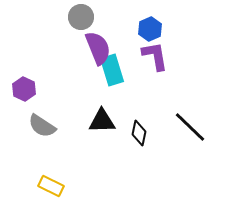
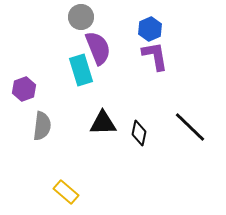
cyan rectangle: moved 31 px left
purple hexagon: rotated 15 degrees clockwise
black triangle: moved 1 px right, 2 px down
gray semicircle: rotated 116 degrees counterclockwise
yellow rectangle: moved 15 px right, 6 px down; rotated 15 degrees clockwise
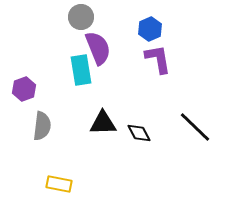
purple L-shape: moved 3 px right, 3 px down
cyan rectangle: rotated 8 degrees clockwise
black line: moved 5 px right
black diamond: rotated 40 degrees counterclockwise
yellow rectangle: moved 7 px left, 8 px up; rotated 30 degrees counterclockwise
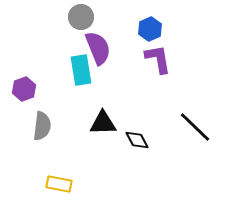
black diamond: moved 2 px left, 7 px down
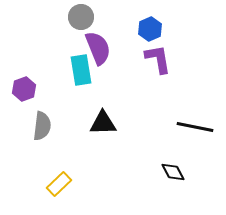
black line: rotated 33 degrees counterclockwise
black diamond: moved 36 px right, 32 px down
yellow rectangle: rotated 55 degrees counterclockwise
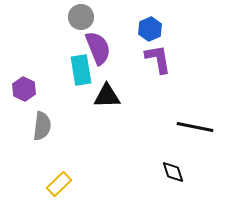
purple hexagon: rotated 15 degrees counterclockwise
black triangle: moved 4 px right, 27 px up
black diamond: rotated 10 degrees clockwise
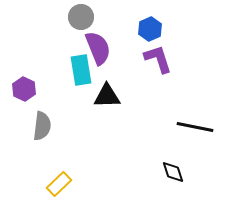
purple L-shape: rotated 8 degrees counterclockwise
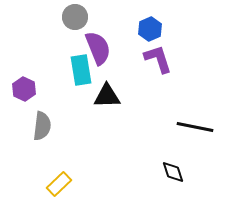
gray circle: moved 6 px left
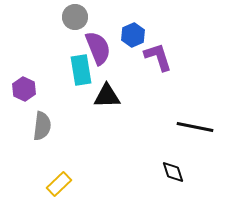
blue hexagon: moved 17 px left, 6 px down
purple L-shape: moved 2 px up
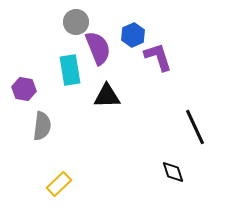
gray circle: moved 1 px right, 5 px down
cyan rectangle: moved 11 px left
purple hexagon: rotated 15 degrees counterclockwise
black line: rotated 54 degrees clockwise
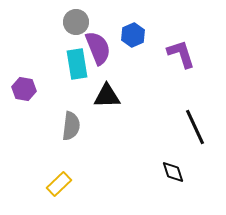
purple L-shape: moved 23 px right, 3 px up
cyan rectangle: moved 7 px right, 6 px up
gray semicircle: moved 29 px right
